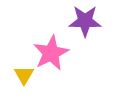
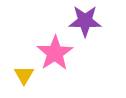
pink star: moved 4 px right; rotated 6 degrees counterclockwise
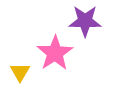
yellow triangle: moved 4 px left, 3 px up
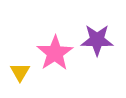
purple star: moved 12 px right, 19 px down
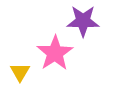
purple star: moved 14 px left, 19 px up
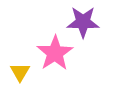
purple star: moved 1 px down
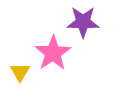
pink star: moved 2 px left
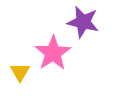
purple star: rotated 12 degrees clockwise
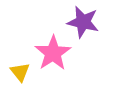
yellow triangle: rotated 10 degrees counterclockwise
